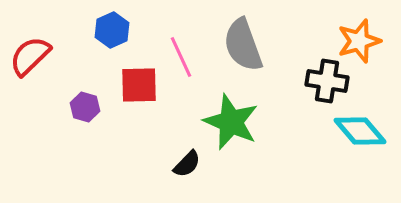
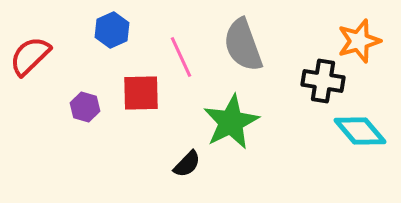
black cross: moved 4 px left
red square: moved 2 px right, 8 px down
green star: rotated 22 degrees clockwise
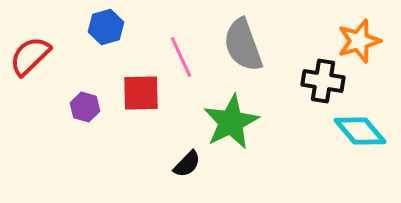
blue hexagon: moved 6 px left, 3 px up; rotated 8 degrees clockwise
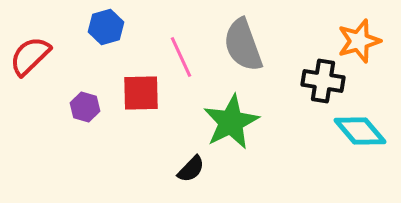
black semicircle: moved 4 px right, 5 px down
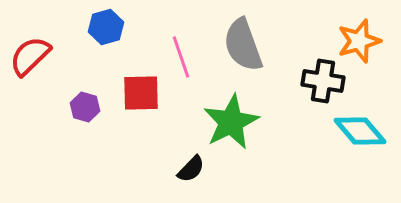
pink line: rotated 6 degrees clockwise
